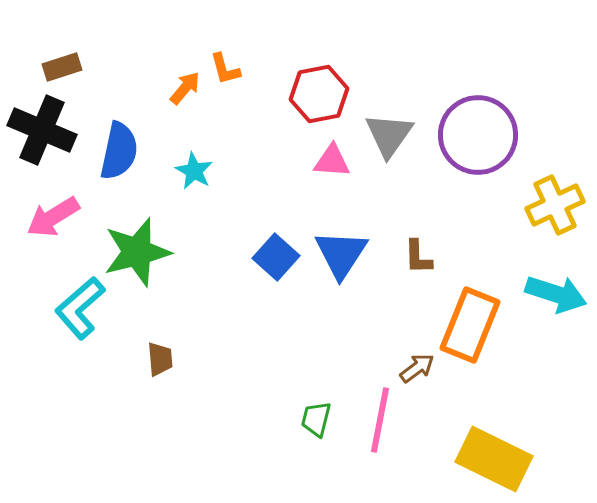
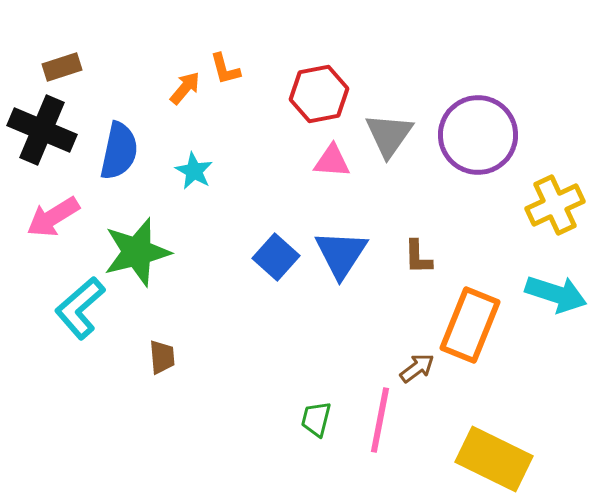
brown trapezoid: moved 2 px right, 2 px up
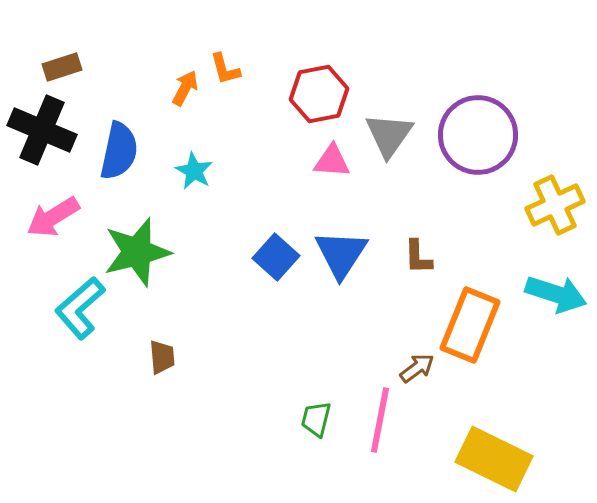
orange arrow: rotated 12 degrees counterclockwise
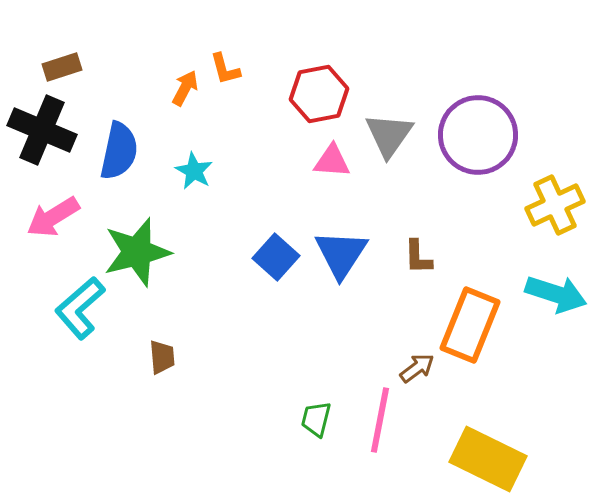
yellow rectangle: moved 6 px left
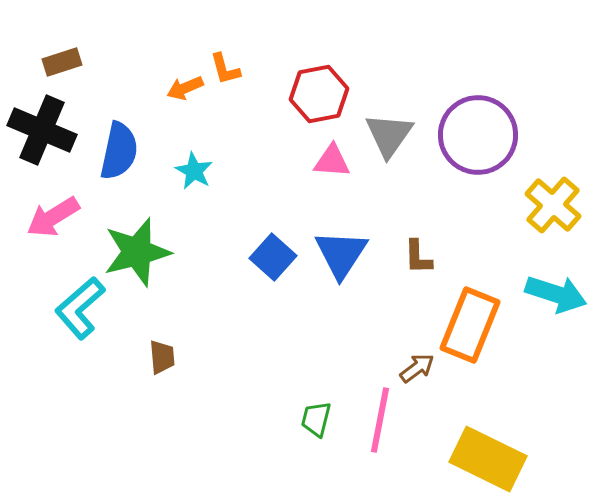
brown rectangle: moved 5 px up
orange arrow: rotated 141 degrees counterclockwise
yellow cross: moved 2 px left; rotated 24 degrees counterclockwise
blue square: moved 3 px left
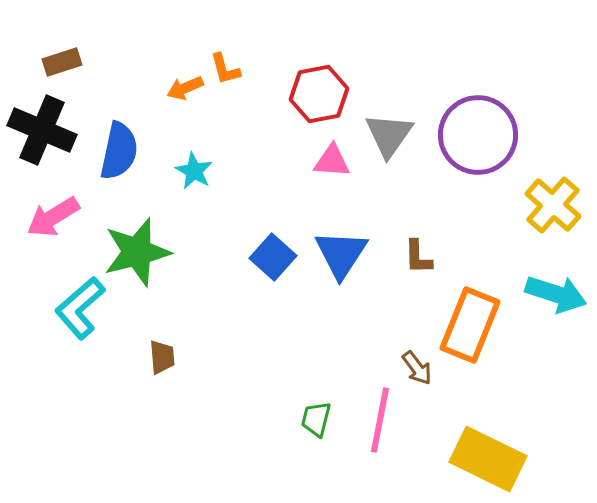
brown arrow: rotated 90 degrees clockwise
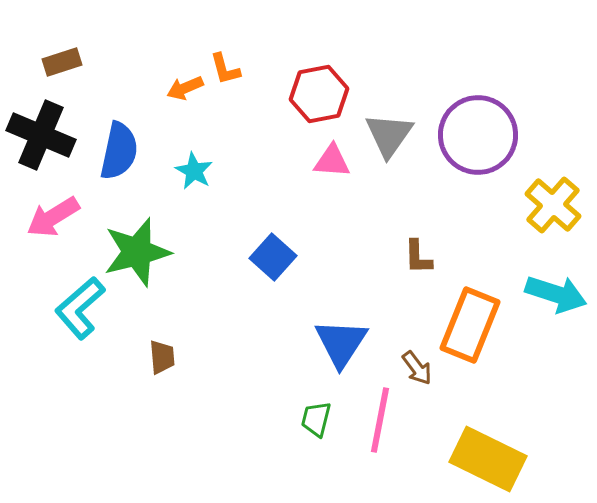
black cross: moved 1 px left, 5 px down
blue triangle: moved 89 px down
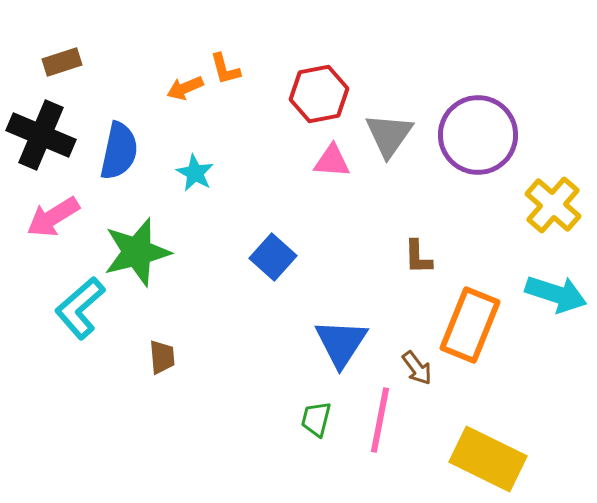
cyan star: moved 1 px right, 2 px down
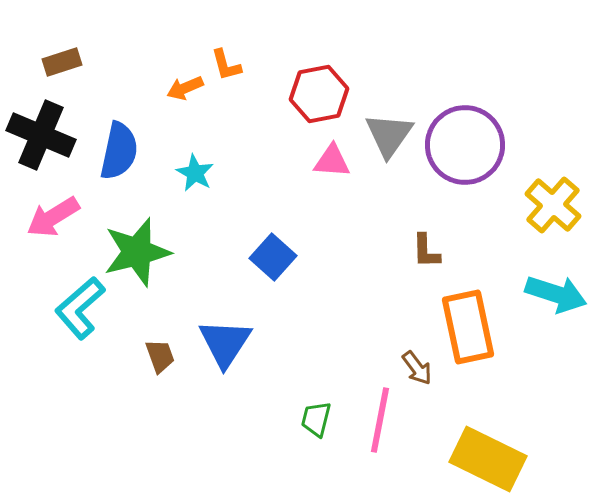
orange L-shape: moved 1 px right, 4 px up
purple circle: moved 13 px left, 10 px down
brown L-shape: moved 8 px right, 6 px up
orange rectangle: moved 2 px left, 2 px down; rotated 34 degrees counterclockwise
blue triangle: moved 116 px left
brown trapezoid: moved 2 px left, 1 px up; rotated 15 degrees counterclockwise
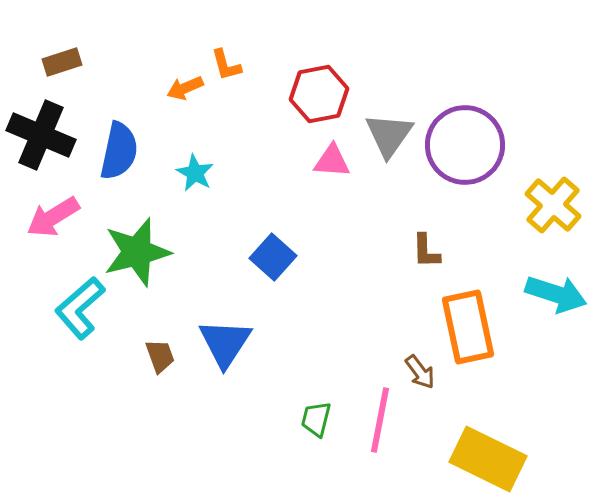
brown arrow: moved 3 px right, 4 px down
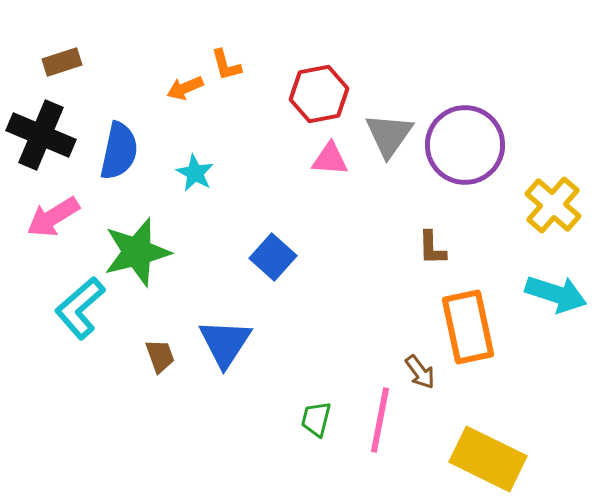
pink triangle: moved 2 px left, 2 px up
brown L-shape: moved 6 px right, 3 px up
